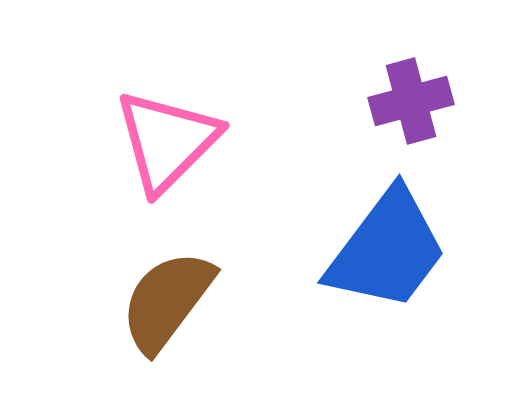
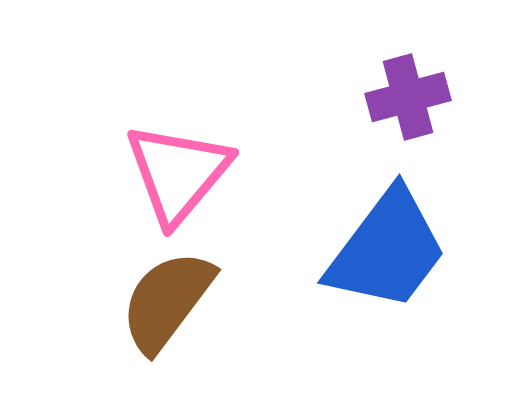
purple cross: moved 3 px left, 4 px up
pink triangle: moved 11 px right, 32 px down; rotated 5 degrees counterclockwise
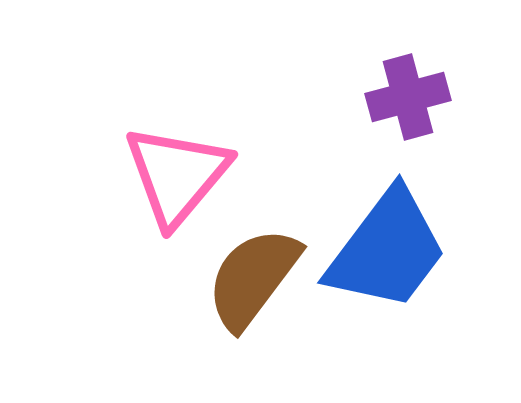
pink triangle: moved 1 px left, 2 px down
brown semicircle: moved 86 px right, 23 px up
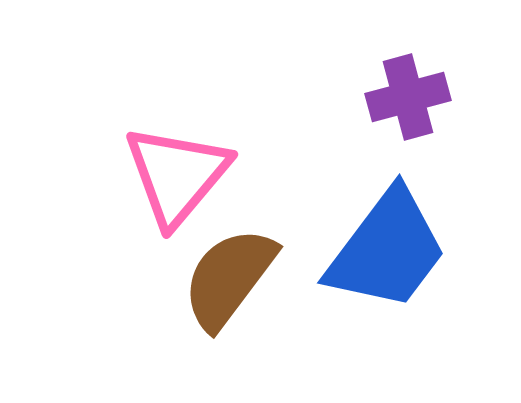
brown semicircle: moved 24 px left
